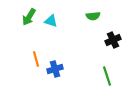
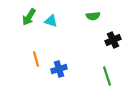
blue cross: moved 4 px right
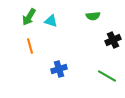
orange line: moved 6 px left, 13 px up
green line: rotated 42 degrees counterclockwise
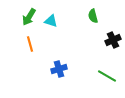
green semicircle: rotated 80 degrees clockwise
orange line: moved 2 px up
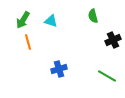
green arrow: moved 6 px left, 3 px down
orange line: moved 2 px left, 2 px up
